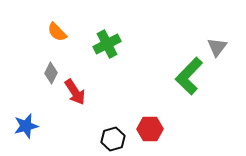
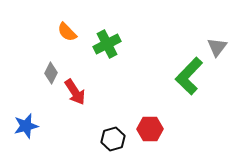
orange semicircle: moved 10 px right
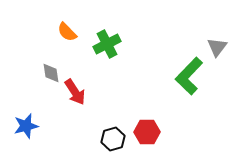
gray diamond: rotated 35 degrees counterclockwise
red hexagon: moved 3 px left, 3 px down
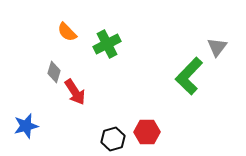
gray diamond: moved 3 px right, 1 px up; rotated 25 degrees clockwise
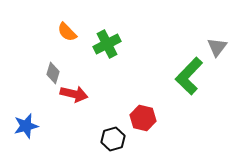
gray diamond: moved 1 px left, 1 px down
red arrow: moved 1 px left, 2 px down; rotated 44 degrees counterclockwise
red hexagon: moved 4 px left, 14 px up; rotated 15 degrees clockwise
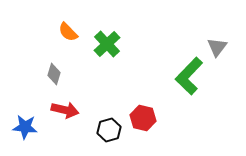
orange semicircle: moved 1 px right
green cross: rotated 16 degrees counterclockwise
gray diamond: moved 1 px right, 1 px down
red arrow: moved 9 px left, 16 px down
blue star: moved 1 px left, 1 px down; rotated 20 degrees clockwise
black hexagon: moved 4 px left, 9 px up
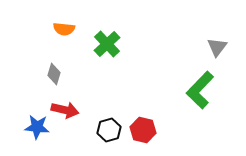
orange semicircle: moved 4 px left, 3 px up; rotated 40 degrees counterclockwise
green L-shape: moved 11 px right, 14 px down
red hexagon: moved 12 px down
blue star: moved 12 px right
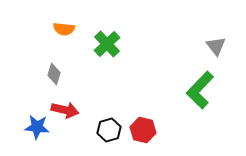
gray triangle: moved 1 px left, 1 px up; rotated 15 degrees counterclockwise
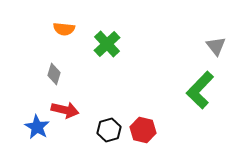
blue star: rotated 25 degrees clockwise
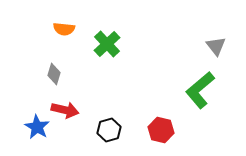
green L-shape: rotated 6 degrees clockwise
red hexagon: moved 18 px right
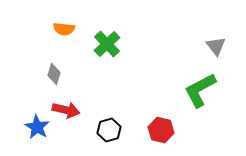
green L-shape: rotated 12 degrees clockwise
red arrow: moved 1 px right
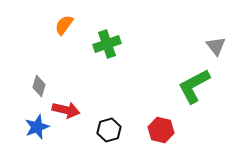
orange semicircle: moved 4 px up; rotated 120 degrees clockwise
green cross: rotated 24 degrees clockwise
gray diamond: moved 15 px left, 12 px down
green L-shape: moved 6 px left, 4 px up
blue star: rotated 20 degrees clockwise
